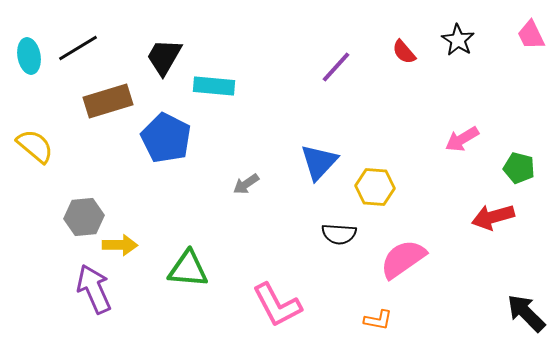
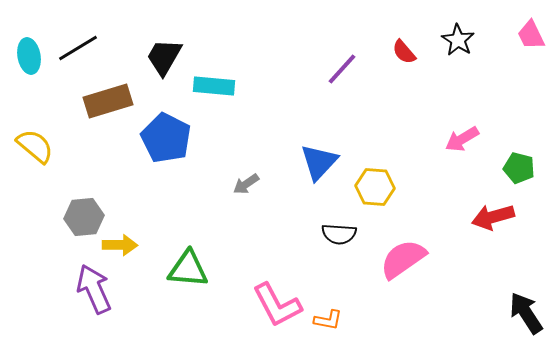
purple line: moved 6 px right, 2 px down
black arrow: rotated 12 degrees clockwise
orange L-shape: moved 50 px left
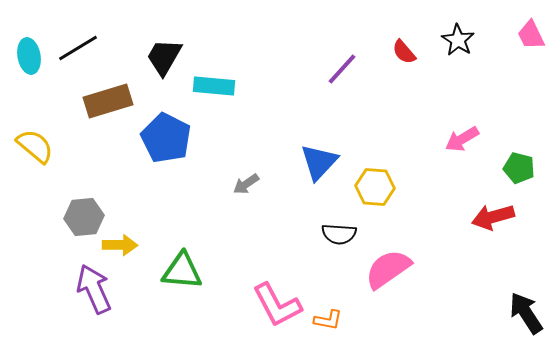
pink semicircle: moved 15 px left, 10 px down
green triangle: moved 6 px left, 2 px down
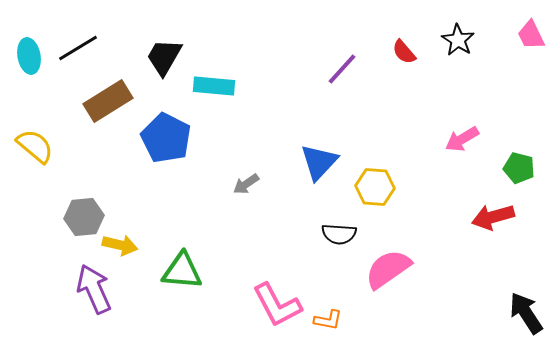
brown rectangle: rotated 15 degrees counterclockwise
yellow arrow: rotated 12 degrees clockwise
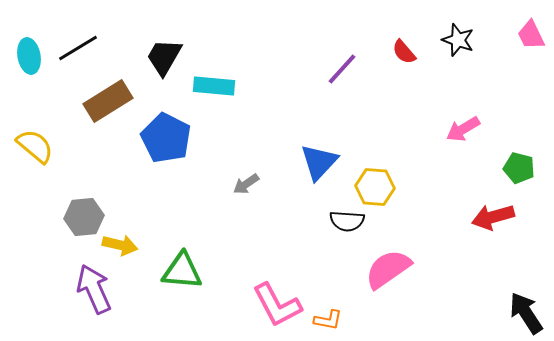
black star: rotated 12 degrees counterclockwise
pink arrow: moved 1 px right, 10 px up
black semicircle: moved 8 px right, 13 px up
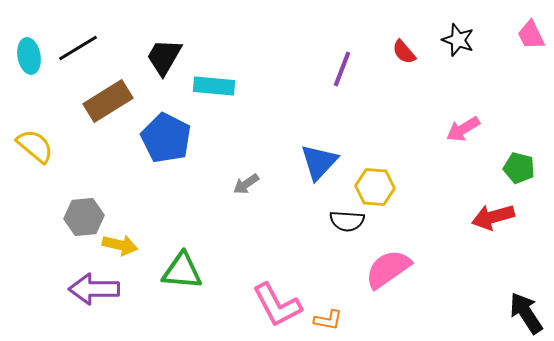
purple line: rotated 21 degrees counterclockwise
purple arrow: rotated 66 degrees counterclockwise
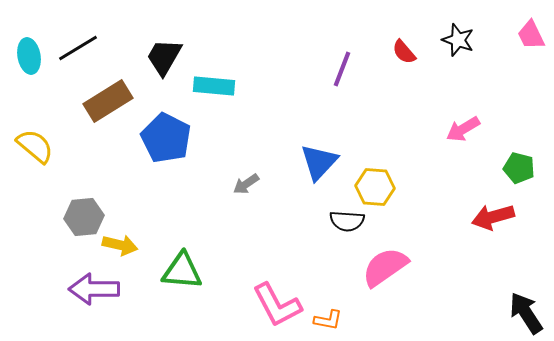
pink semicircle: moved 3 px left, 2 px up
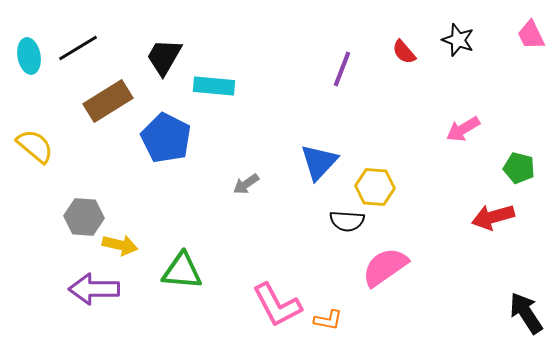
gray hexagon: rotated 9 degrees clockwise
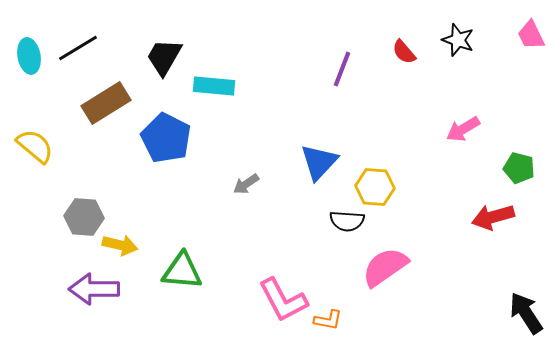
brown rectangle: moved 2 px left, 2 px down
pink L-shape: moved 6 px right, 5 px up
